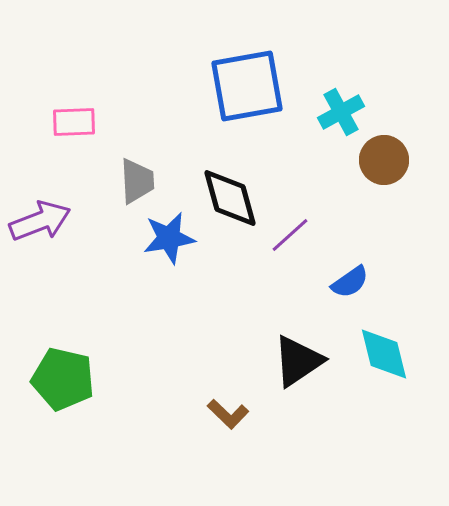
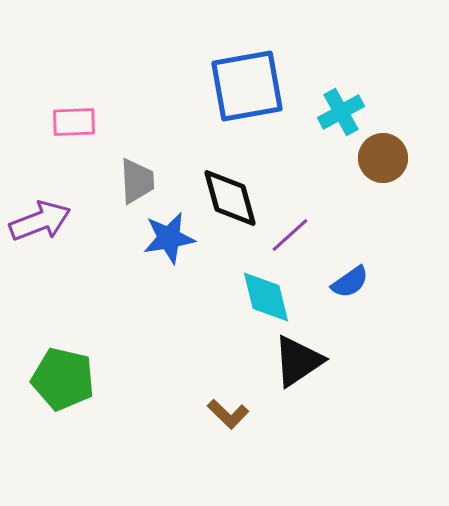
brown circle: moved 1 px left, 2 px up
cyan diamond: moved 118 px left, 57 px up
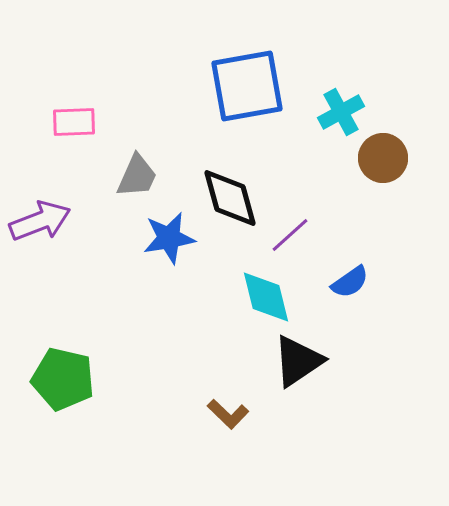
gray trapezoid: moved 5 px up; rotated 27 degrees clockwise
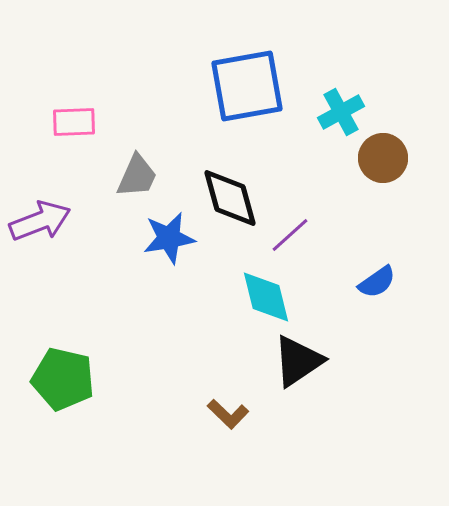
blue semicircle: moved 27 px right
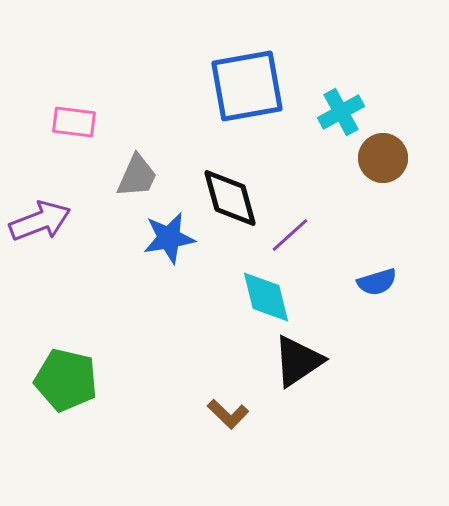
pink rectangle: rotated 9 degrees clockwise
blue semicircle: rotated 18 degrees clockwise
green pentagon: moved 3 px right, 1 px down
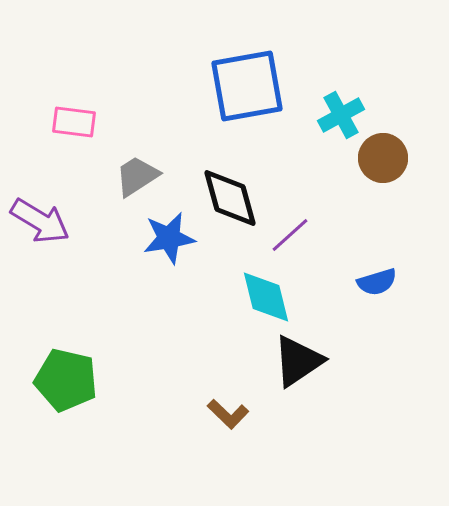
cyan cross: moved 3 px down
gray trapezoid: rotated 147 degrees counterclockwise
purple arrow: rotated 52 degrees clockwise
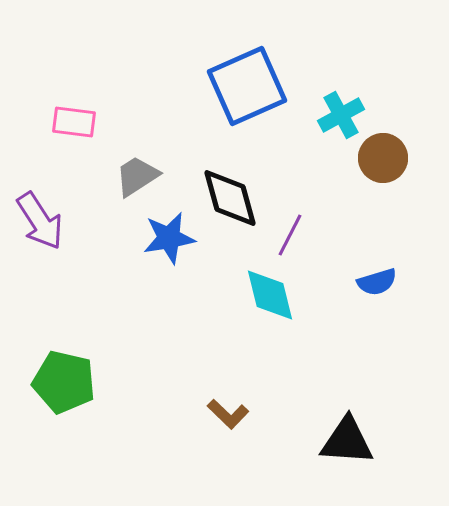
blue square: rotated 14 degrees counterclockwise
purple arrow: rotated 26 degrees clockwise
purple line: rotated 21 degrees counterclockwise
cyan diamond: moved 4 px right, 2 px up
black triangle: moved 49 px right, 80 px down; rotated 38 degrees clockwise
green pentagon: moved 2 px left, 2 px down
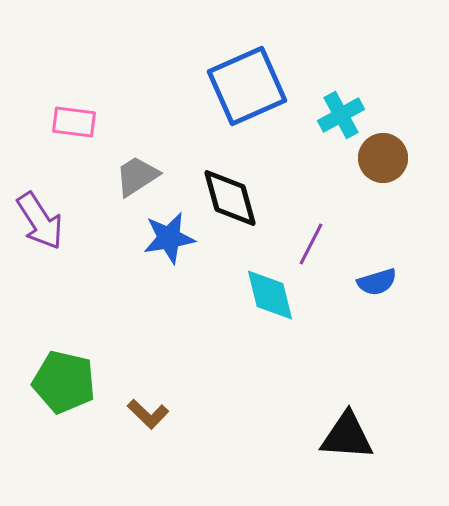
purple line: moved 21 px right, 9 px down
brown L-shape: moved 80 px left
black triangle: moved 5 px up
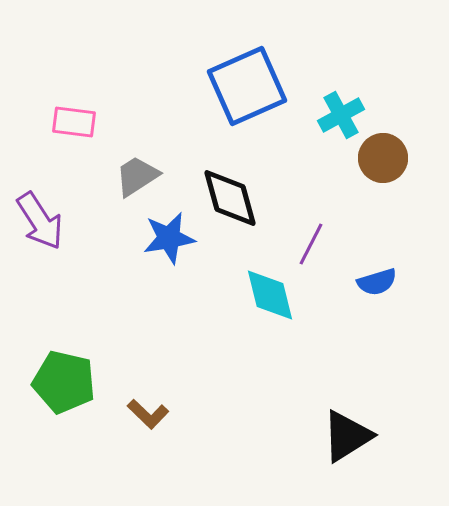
black triangle: rotated 36 degrees counterclockwise
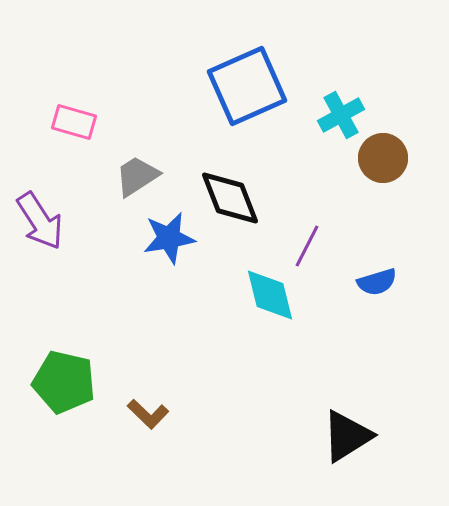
pink rectangle: rotated 9 degrees clockwise
black diamond: rotated 6 degrees counterclockwise
purple line: moved 4 px left, 2 px down
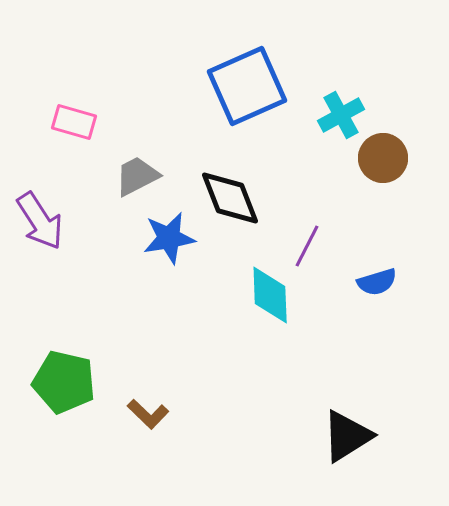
gray trapezoid: rotated 6 degrees clockwise
cyan diamond: rotated 12 degrees clockwise
